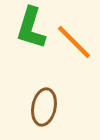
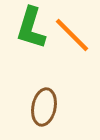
orange line: moved 2 px left, 7 px up
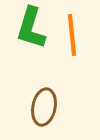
orange line: rotated 39 degrees clockwise
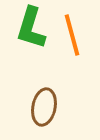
orange line: rotated 9 degrees counterclockwise
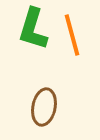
green L-shape: moved 2 px right, 1 px down
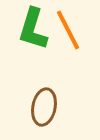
orange line: moved 4 px left, 5 px up; rotated 12 degrees counterclockwise
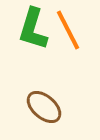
brown ellipse: rotated 60 degrees counterclockwise
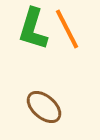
orange line: moved 1 px left, 1 px up
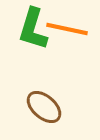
orange line: rotated 51 degrees counterclockwise
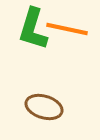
brown ellipse: rotated 24 degrees counterclockwise
